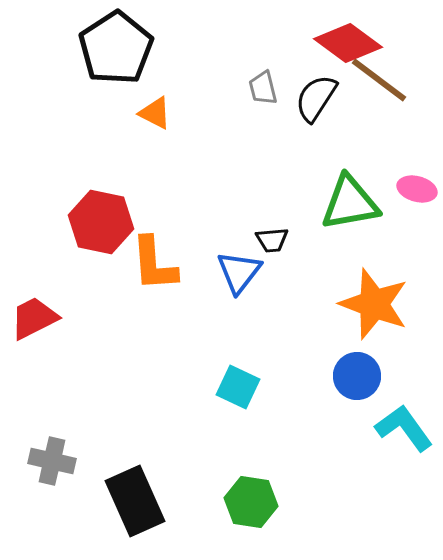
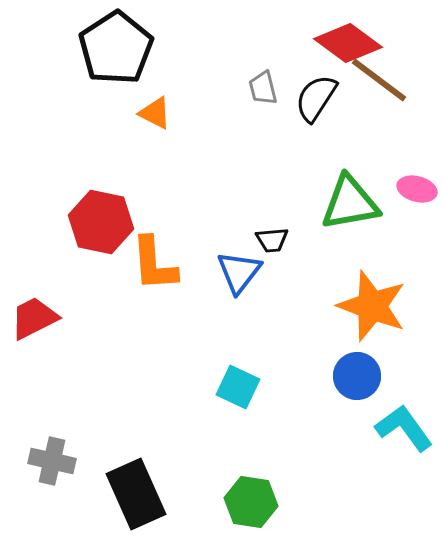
orange star: moved 2 px left, 2 px down
black rectangle: moved 1 px right, 7 px up
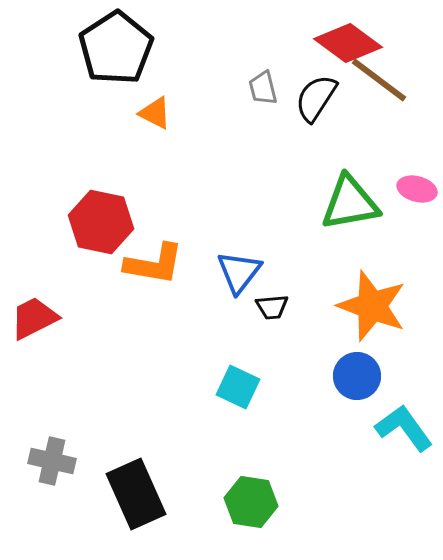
black trapezoid: moved 67 px down
orange L-shape: rotated 76 degrees counterclockwise
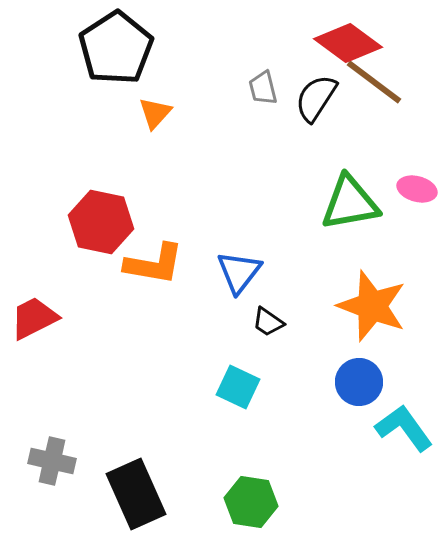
brown line: moved 5 px left, 2 px down
orange triangle: rotated 45 degrees clockwise
black trapezoid: moved 4 px left, 15 px down; rotated 40 degrees clockwise
blue circle: moved 2 px right, 6 px down
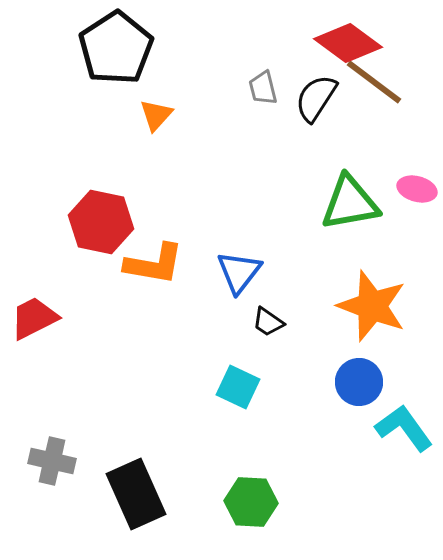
orange triangle: moved 1 px right, 2 px down
green hexagon: rotated 6 degrees counterclockwise
